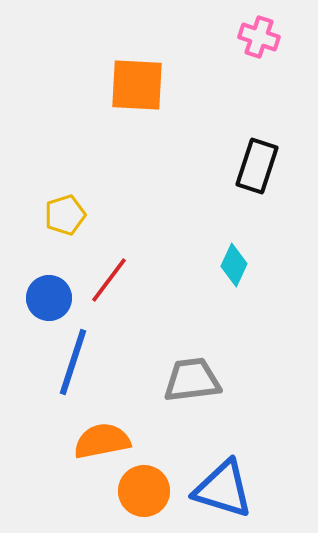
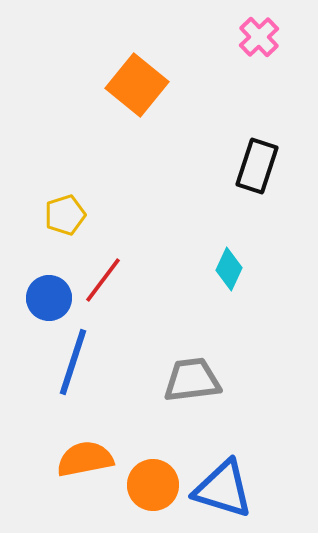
pink cross: rotated 27 degrees clockwise
orange square: rotated 36 degrees clockwise
cyan diamond: moved 5 px left, 4 px down
red line: moved 6 px left
orange semicircle: moved 17 px left, 18 px down
orange circle: moved 9 px right, 6 px up
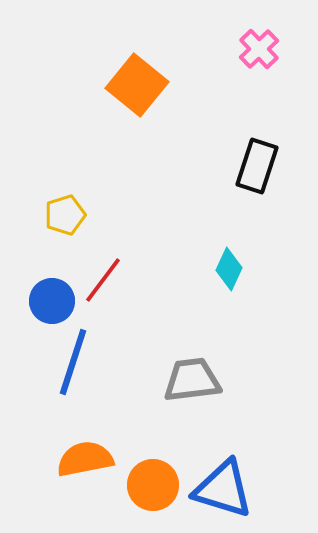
pink cross: moved 12 px down
blue circle: moved 3 px right, 3 px down
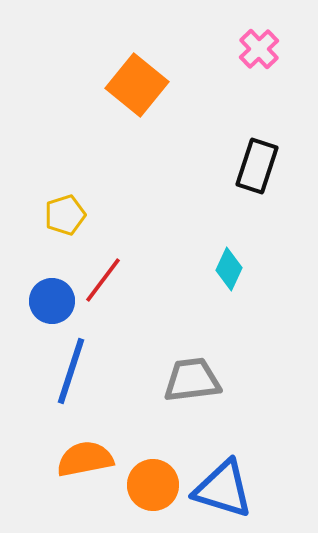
blue line: moved 2 px left, 9 px down
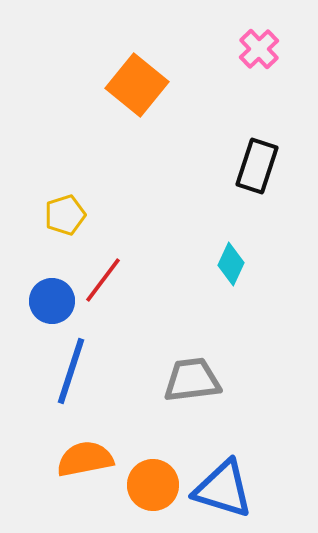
cyan diamond: moved 2 px right, 5 px up
